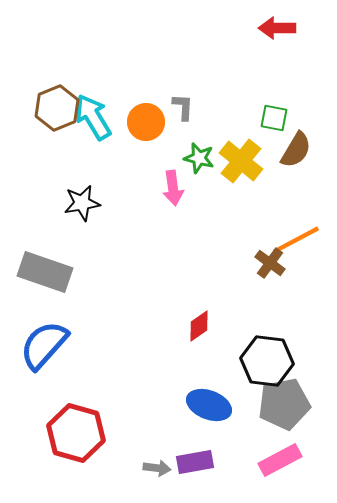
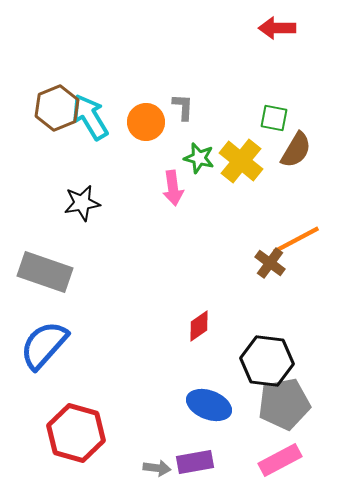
cyan arrow: moved 3 px left
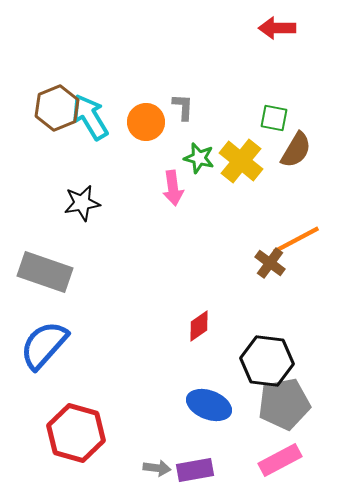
purple rectangle: moved 8 px down
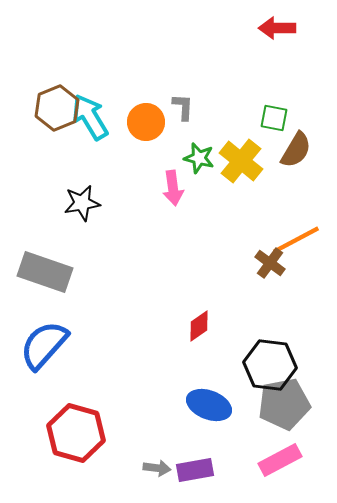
black hexagon: moved 3 px right, 4 px down
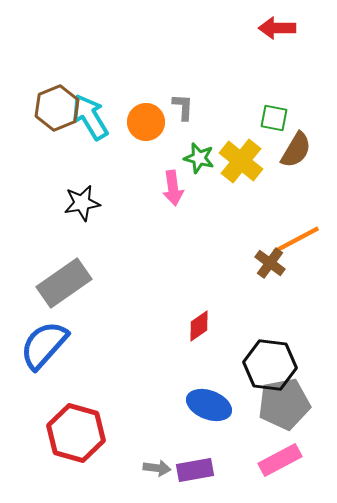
gray rectangle: moved 19 px right, 11 px down; rotated 54 degrees counterclockwise
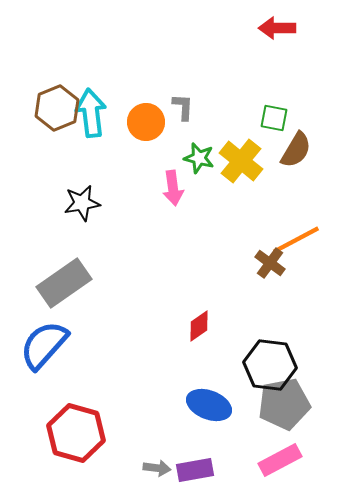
cyan arrow: moved 1 px right, 4 px up; rotated 24 degrees clockwise
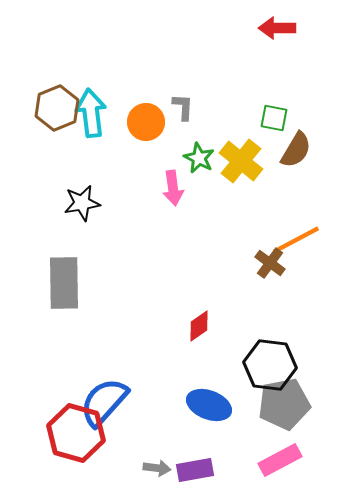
green star: rotated 12 degrees clockwise
gray rectangle: rotated 56 degrees counterclockwise
blue semicircle: moved 60 px right, 57 px down
